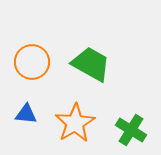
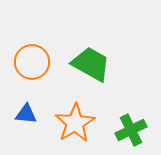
green cross: rotated 32 degrees clockwise
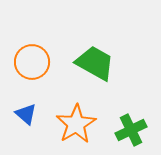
green trapezoid: moved 4 px right, 1 px up
blue triangle: rotated 35 degrees clockwise
orange star: moved 1 px right, 1 px down
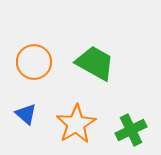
orange circle: moved 2 px right
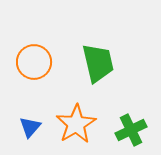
green trapezoid: moved 3 px right; rotated 48 degrees clockwise
blue triangle: moved 4 px right, 13 px down; rotated 30 degrees clockwise
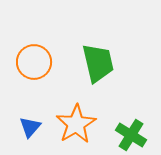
green cross: moved 5 px down; rotated 32 degrees counterclockwise
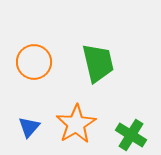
blue triangle: moved 1 px left
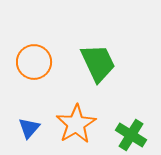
green trapezoid: rotated 12 degrees counterclockwise
blue triangle: moved 1 px down
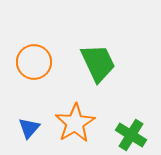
orange star: moved 1 px left, 1 px up
